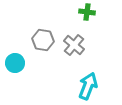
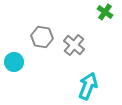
green cross: moved 18 px right; rotated 28 degrees clockwise
gray hexagon: moved 1 px left, 3 px up
cyan circle: moved 1 px left, 1 px up
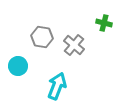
green cross: moved 1 px left, 11 px down; rotated 21 degrees counterclockwise
cyan circle: moved 4 px right, 4 px down
cyan arrow: moved 31 px left
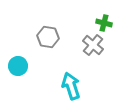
gray hexagon: moved 6 px right
gray cross: moved 19 px right
cyan arrow: moved 14 px right; rotated 40 degrees counterclockwise
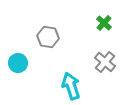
green cross: rotated 28 degrees clockwise
gray cross: moved 12 px right, 17 px down
cyan circle: moved 3 px up
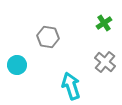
green cross: rotated 14 degrees clockwise
cyan circle: moved 1 px left, 2 px down
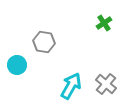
gray hexagon: moved 4 px left, 5 px down
gray cross: moved 1 px right, 22 px down
cyan arrow: rotated 48 degrees clockwise
